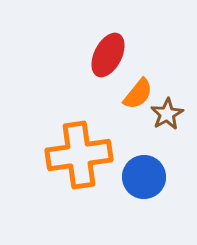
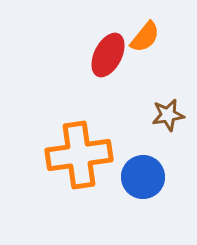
orange semicircle: moved 7 px right, 57 px up
brown star: moved 1 px right, 1 px down; rotated 20 degrees clockwise
blue circle: moved 1 px left
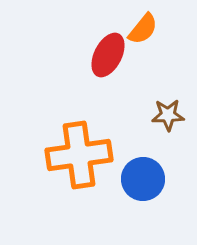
orange semicircle: moved 2 px left, 8 px up
brown star: rotated 8 degrees clockwise
blue circle: moved 2 px down
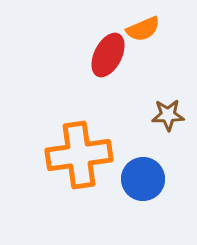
orange semicircle: rotated 28 degrees clockwise
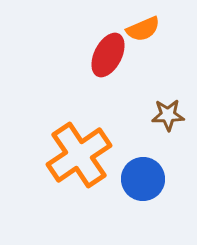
orange cross: rotated 26 degrees counterclockwise
